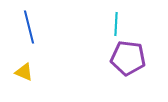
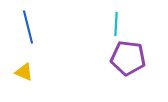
blue line: moved 1 px left
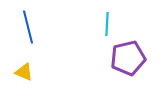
cyan line: moved 9 px left
purple pentagon: rotated 20 degrees counterclockwise
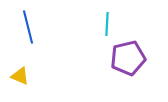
yellow triangle: moved 4 px left, 4 px down
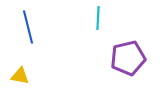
cyan line: moved 9 px left, 6 px up
yellow triangle: rotated 12 degrees counterclockwise
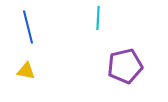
purple pentagon: moved 3 px left, 8 px down
yellow triangle: moved 6 px right, 5 px up
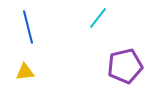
cyan line: rotated 35 degrees clockwise
yellow triangle: moved 1 px left, 1 px down; rotated 18 degrees counterclockwise
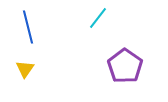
purple pentagon: rotated 24 degrees counterclockwise
yellow triangle: moved 3 px up; rotated 48 degrees counterclockwise
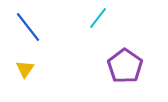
blue line: rotated 24 degrees counterclockwise
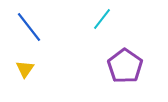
cyan line: moved 4 px right, 1 px down
blue line: moved 1 px right
